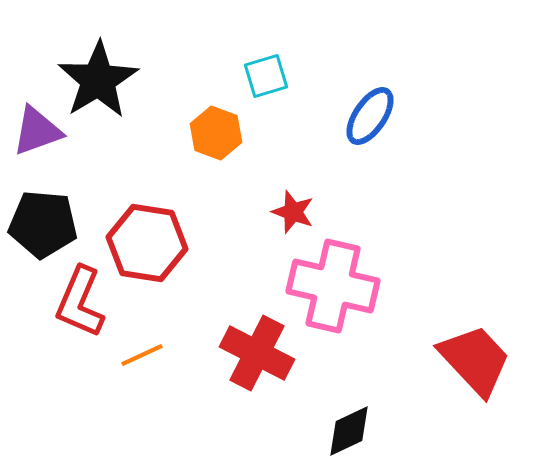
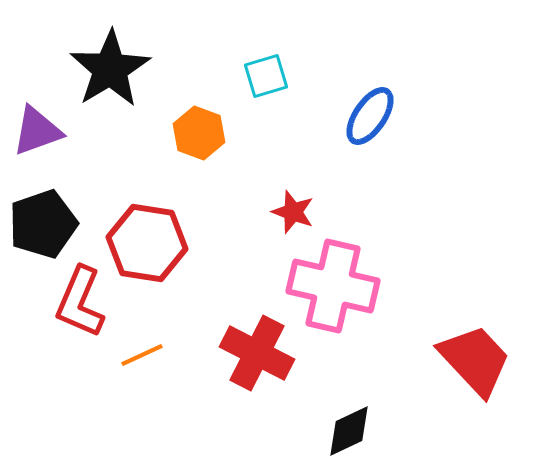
black star: moved 12 px right, 11 px up
orange hexagon: moved 17 px left
black pentagon: rotated 24 degrees counterclockwise
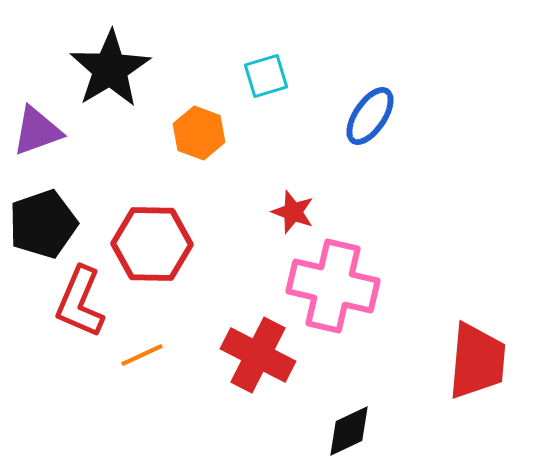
red hexagon: moved 5 px right, 1 px down; rotated 8 degrees counterclockwise
red cross: moved 1 px right, 2 px down
red trapezoid: moved 2 px right, 1 px down; rotated 48 degrees clockwise
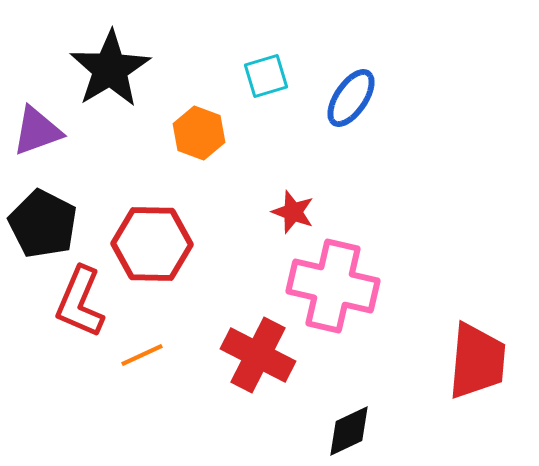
blue ellipse: moved 19 px left, 18 px up
black pentagon: rotated 26 degrees counterclockwise
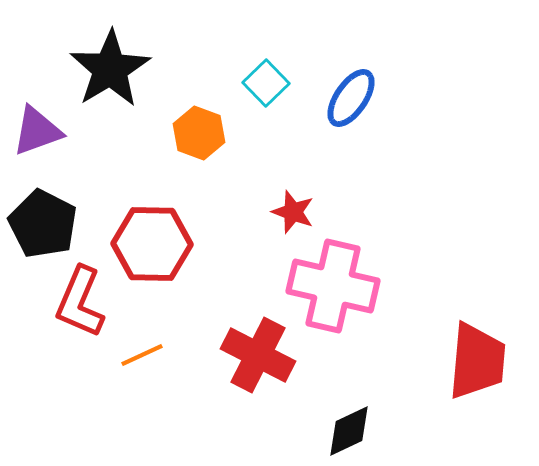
cyan square: moved 7 px down; rotated 27 degrees counterclockwise
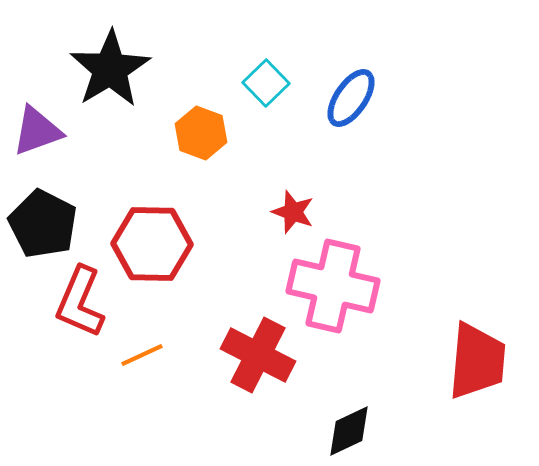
orange hexagon: moved 2 px right
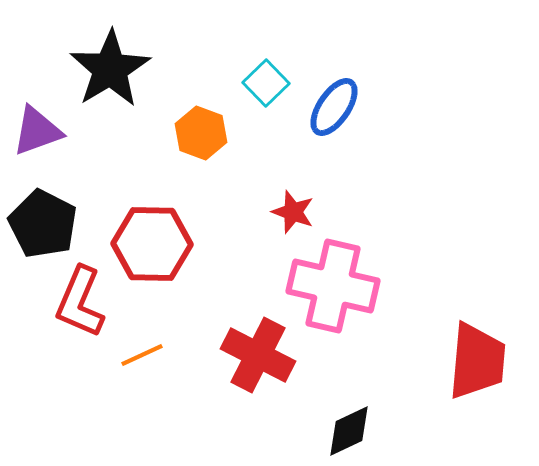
blue ellipse: moved 17 px left, 9 px down
